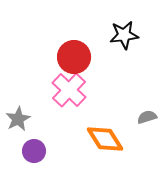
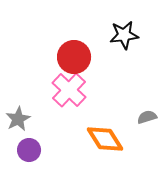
purple circle: moved 5 px left, 1 px up
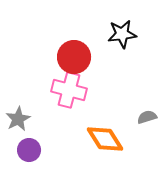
black star: moved 2 px left, 1 px up
pink cross: rotated 28 degrees counterclockwise
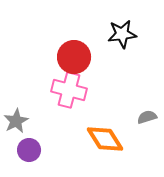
gray star: moved 2 px left, 2 px down
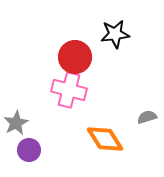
black star: moved 7 px left
red circle: moved 1 px right
gray star: moved 2 px down
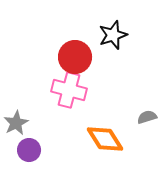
black star: moved 2 px left, 1 px down; rotated 12 degrees counterclockwise
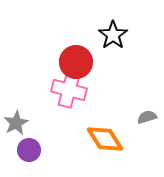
black star: rotated 16 degrees counterclockwise
red circle: moved 1 px right, 5 px down
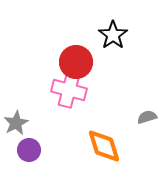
orange diamond: moved 1 px left, 7 px down; rotated 15 degrees clockwise
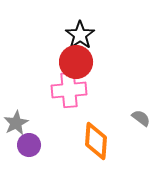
black star: moved 33 px left
pink cross: rotated 20 degrees counterclockwise
gray semicircle: moved 6 px left, 1 px down; rotated 54 degrees clockwise
orange diamond: moved 8 px left, 5 px up; rotated 21 degrees clockwise
purple circle: moved 5 px up
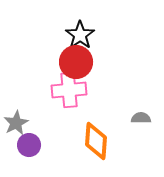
gray semicircle: rotated 36 degrees counterclockwise
